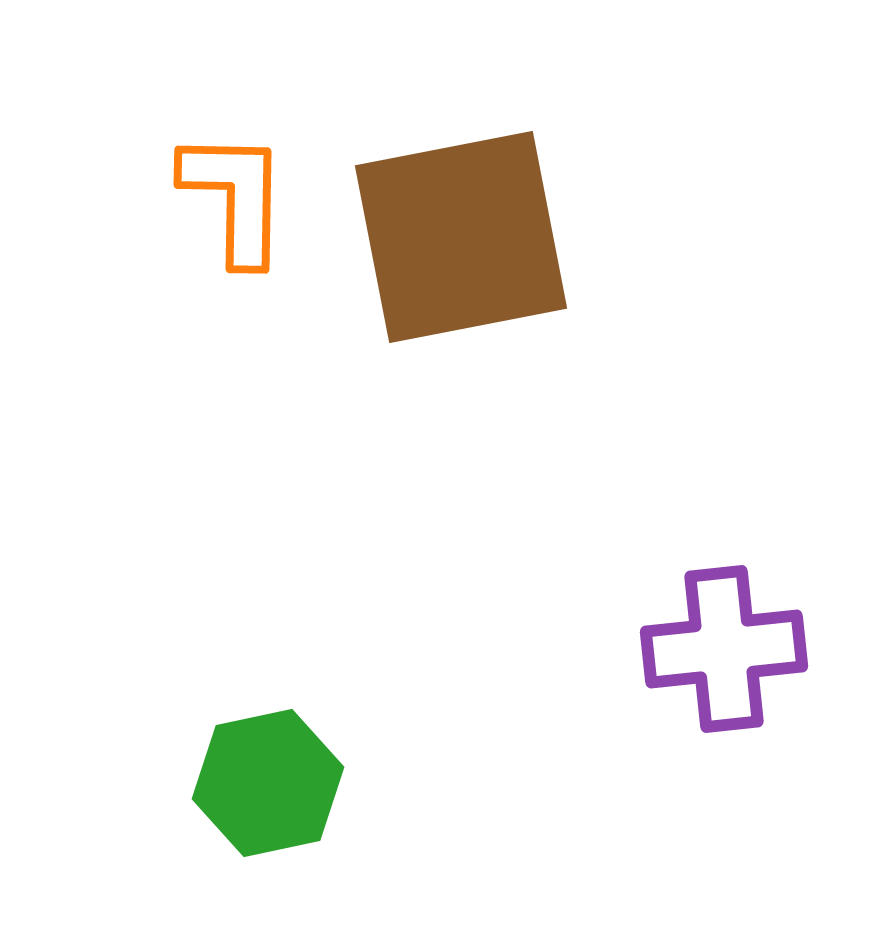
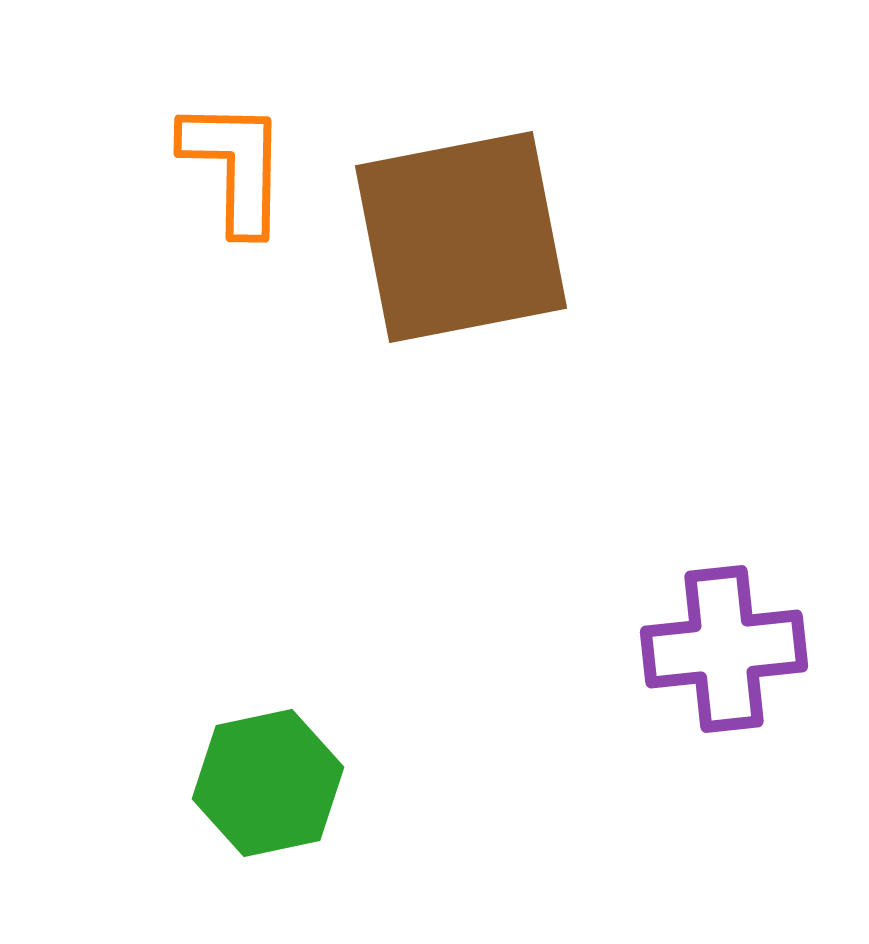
orange L-shape: moved 31 px up
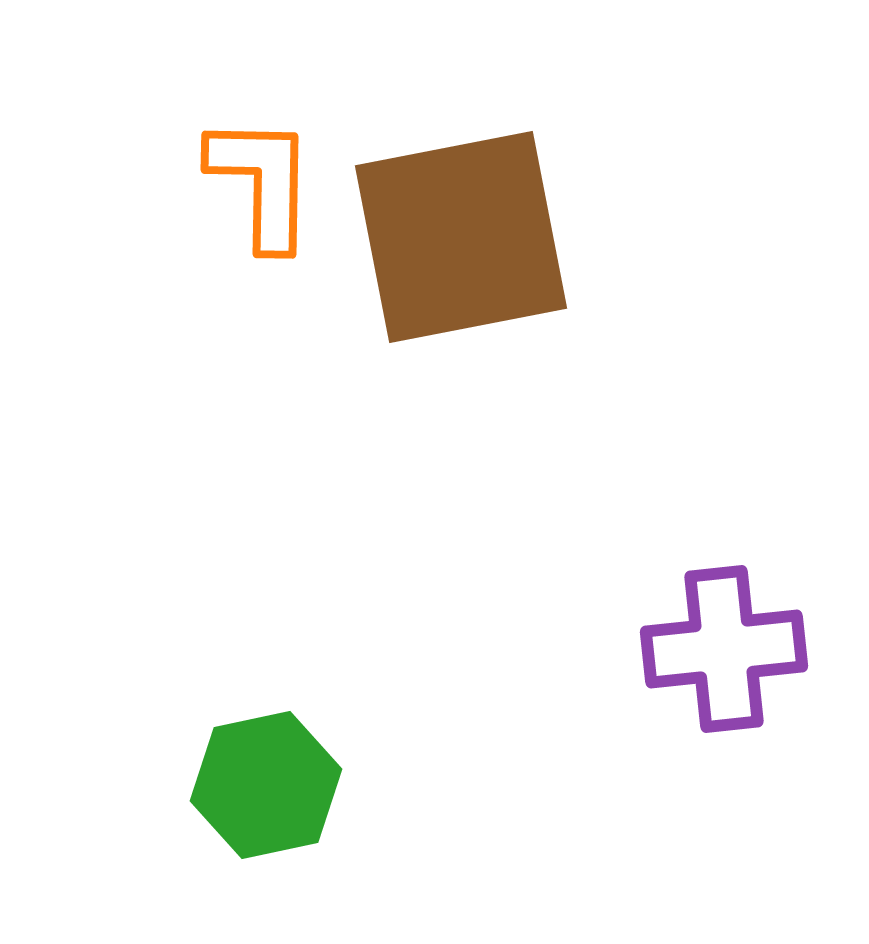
orange L-shape: moved 27 px right, 16 px down
green hexagon: moved 2 px left, 2 px down
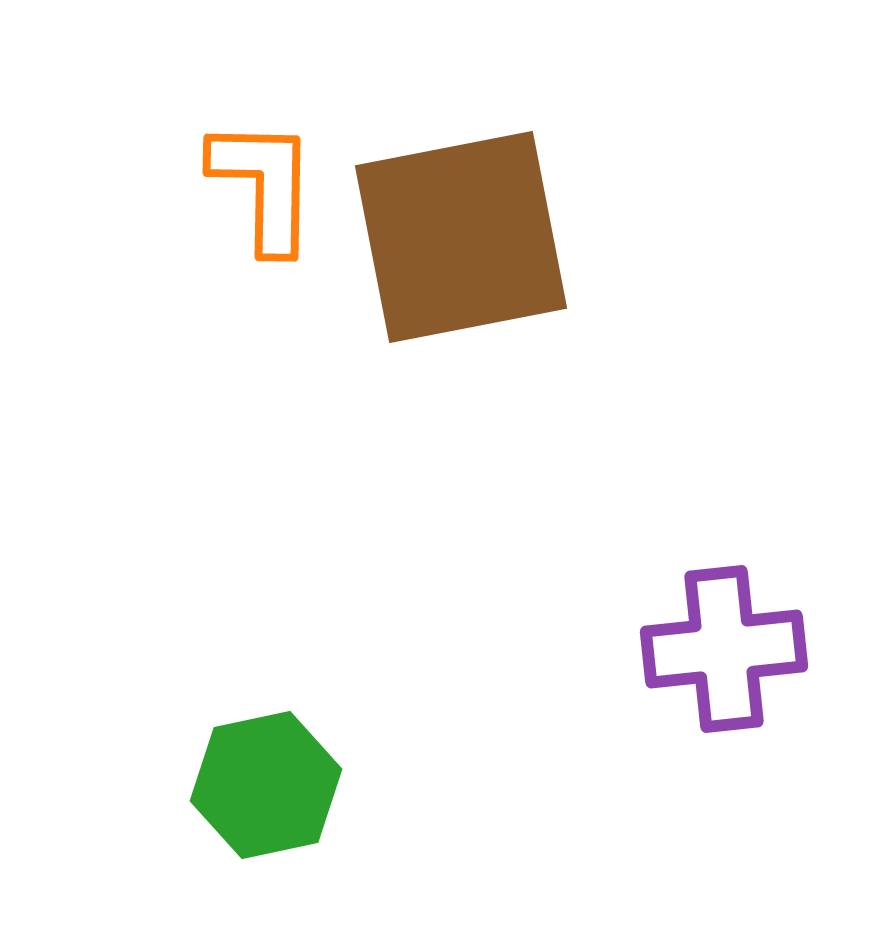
orange L-shape: moved 2 px right, 3 px down
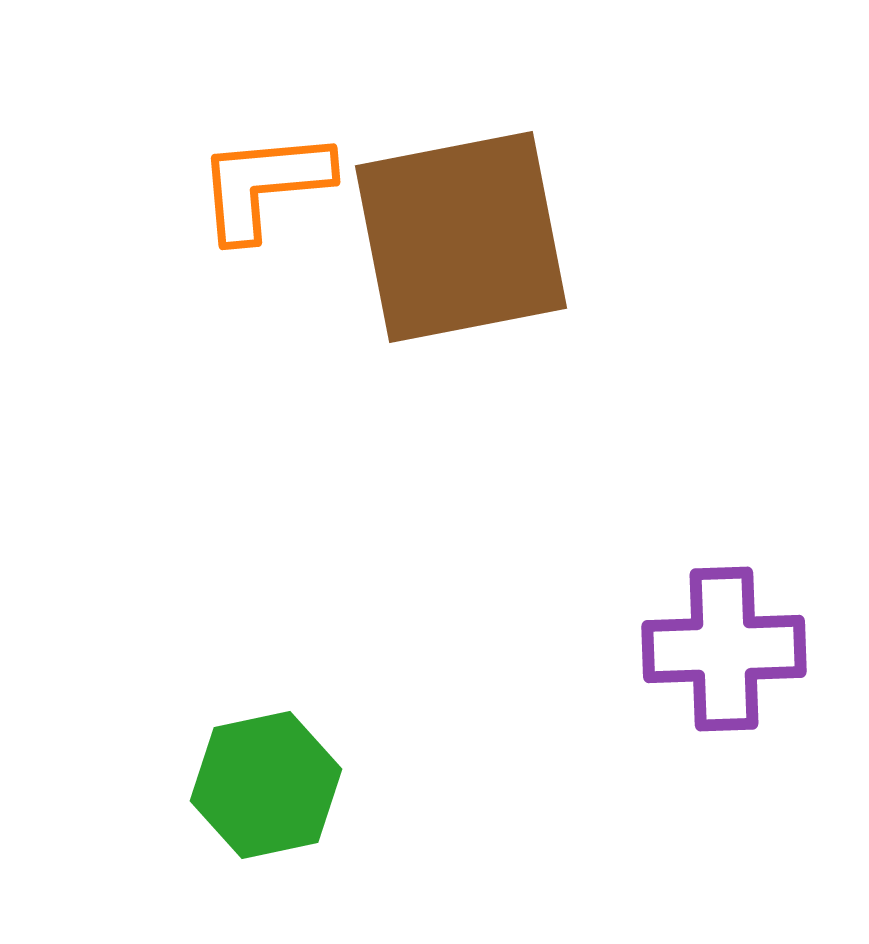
orange L-shape: rotated 96 degrees counterclockwise
purple cross: rotated 4 degrees clockwise
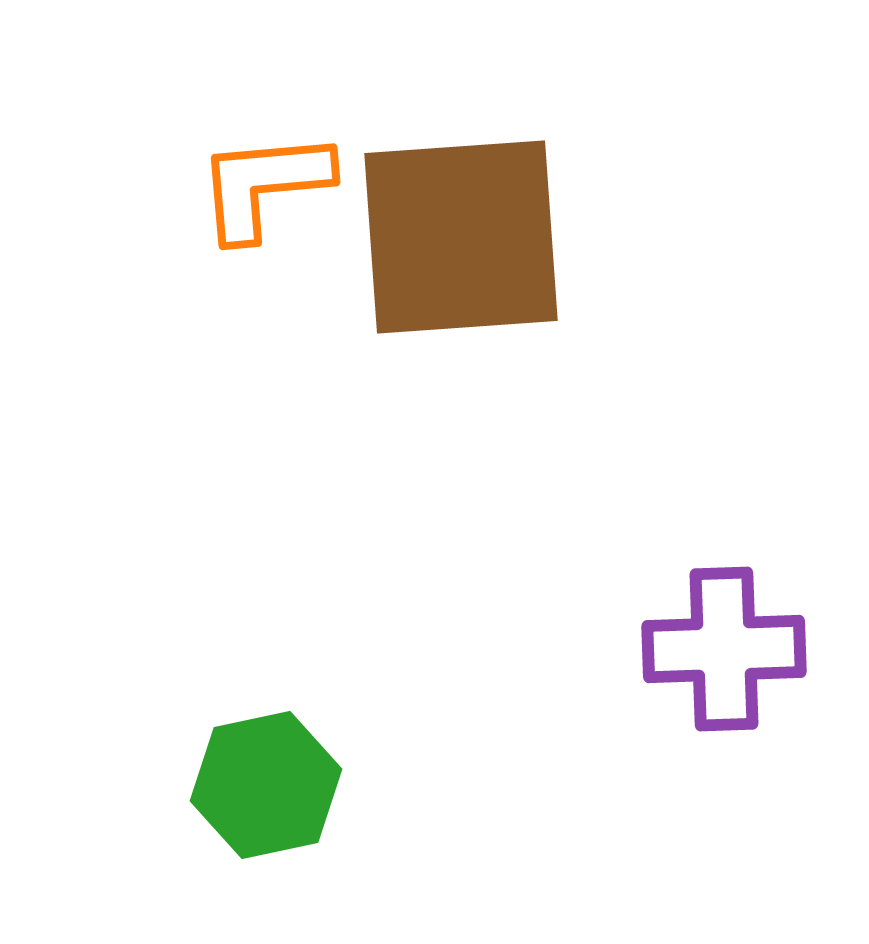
brown square: rotated 7 degrees clockwise
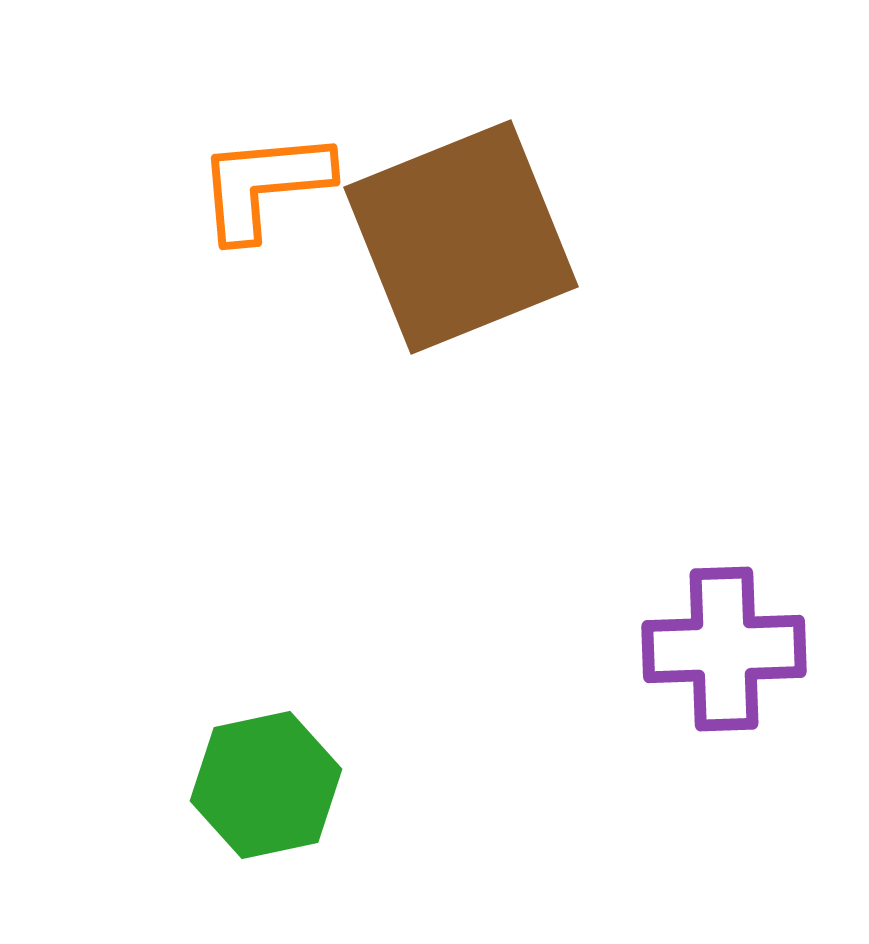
brown square: rotated 18 degrees counterclockwise
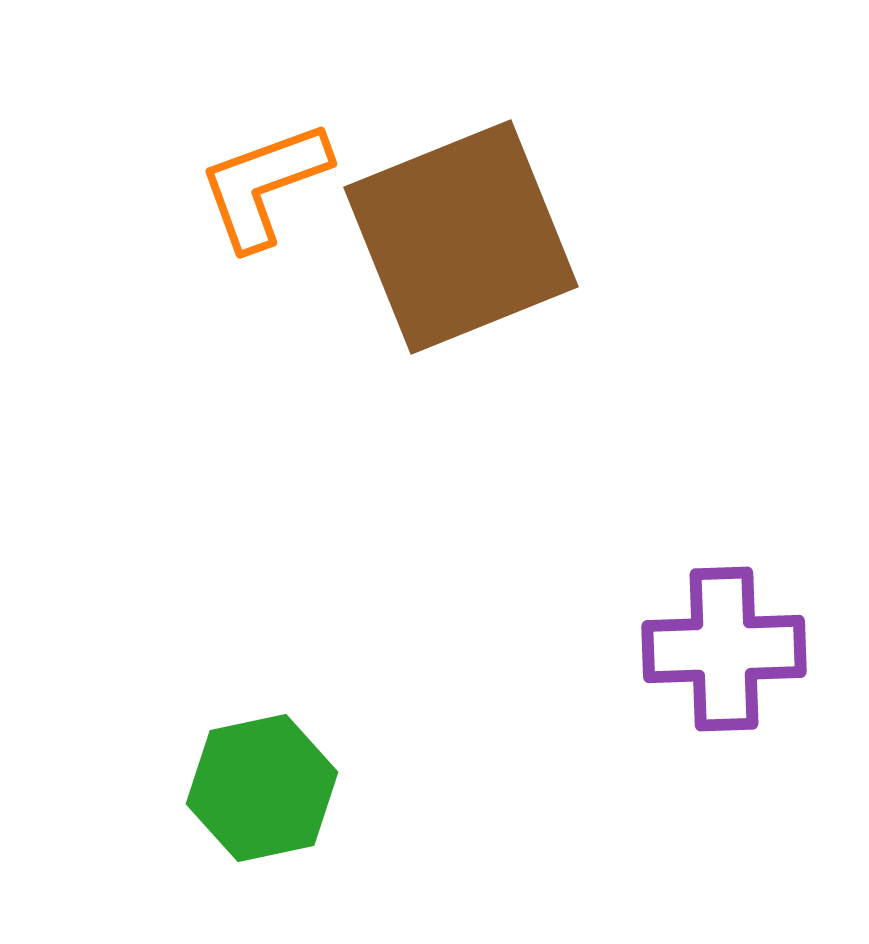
orange L-shape: rotated 15 degrees counterclockwise
green hexagon: moved 4 px left, 3 px down
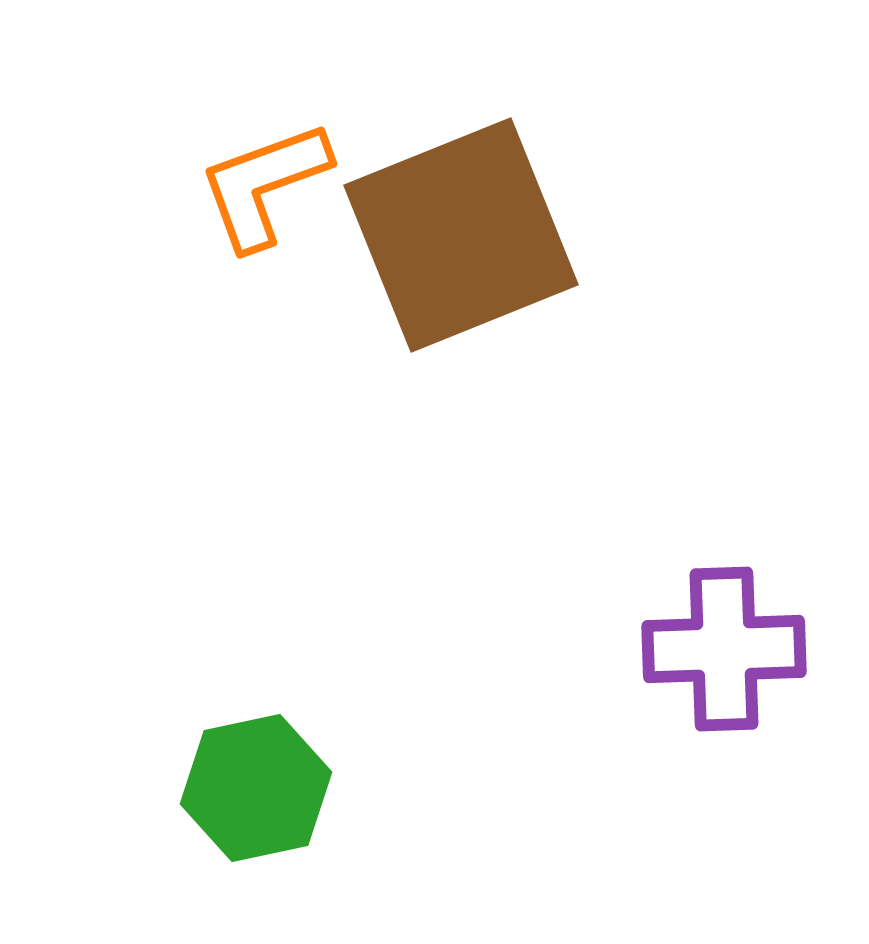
brown square: moved 2 px up
green hexagon: moved 6 px left
